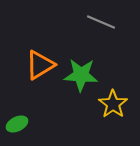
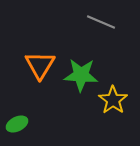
orange triangle: rotated 28 degrees counterclockwise
yellow star: moved 4 px up
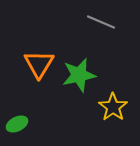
orange triangle: moved 1 px left, 1 px up
green star: moved 2 px left; rotated 16 degrees counterclockwise
yellow star: moved 7 px down
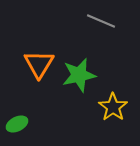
gray line: moved 1 px up
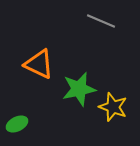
orange triangle: rotated 36 degrees counterclockwise
green star: moved 14 px down
yellow star: rotated 16 degrees counterclockwise
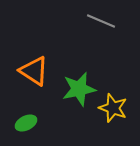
orange triangle: moved 5 px left, 7 px down; rotated 8 degrees clockwise
yellow star: moved 1 px down
green ellipse: moved 9 px right, 1 px up
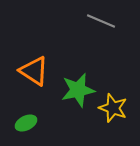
green star: moved 1 px left, 1 px down
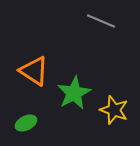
green star: moved 4 px left, 3 px down; rotated 16 degrees counterclockwise
yellow star: moved 1 px right, 2 px down
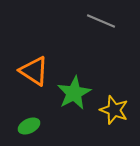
green ellipse: moved 3 px right, 3 px down
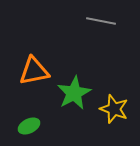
gray line: rotated 12 degrees counterclockwise
orange triangle: rotated 44 degrees counterclockwise
yellow star: moved 1 px up
